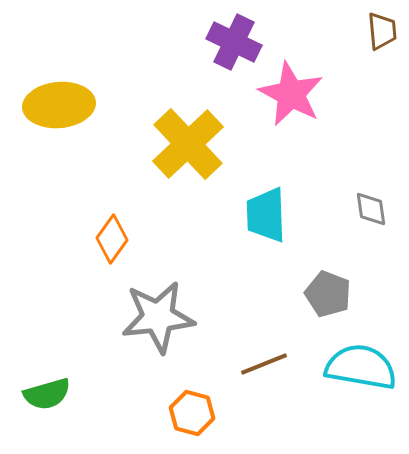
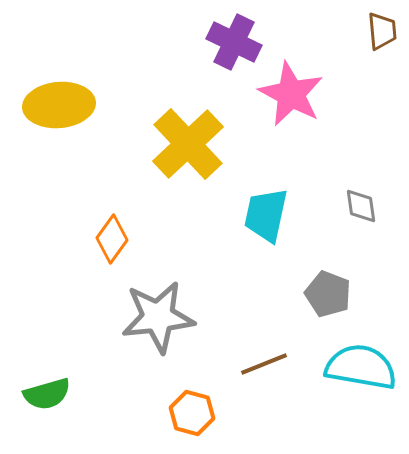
gray diamond: moved 10 px left, 3 px up
cyan trapezoid: rotated 14 degrees clockwise
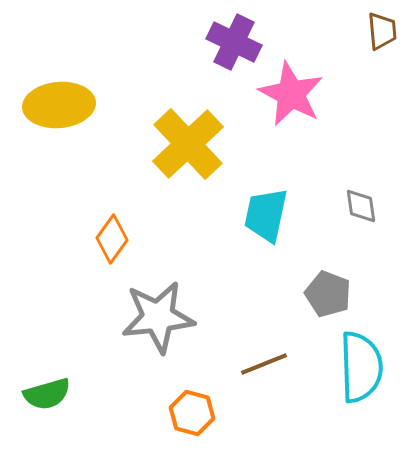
cyan semicircle: rotated 78 degrees clockwise
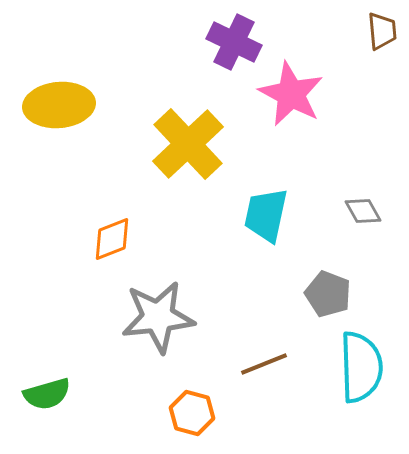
gray diamond: moved 2 px right, 5 px down; rotated 21 degrees counterclockwise
orange diamond: rotated 33 degrees clockwise
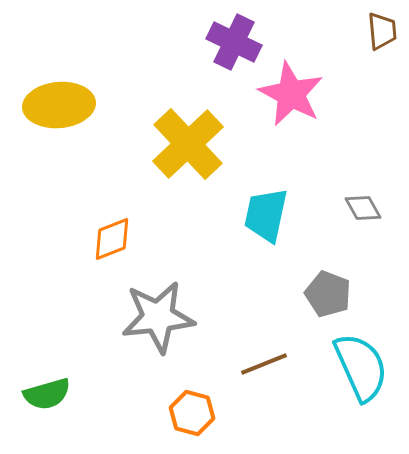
gray diamond: moved 3 px up
cyan semicircle: rotated 22 degrees counterclockwise
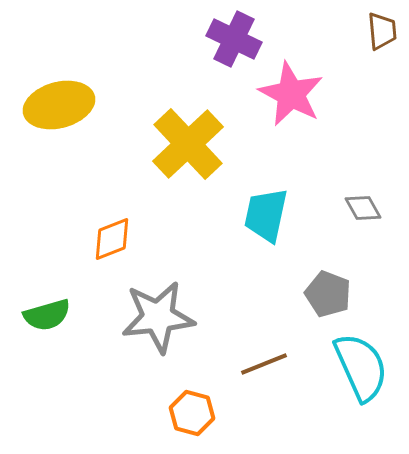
purple cross: moved 3 px up
yellow ellipse: rotated 10 degrees counterclockwise
green semicircle: moved 79 px up
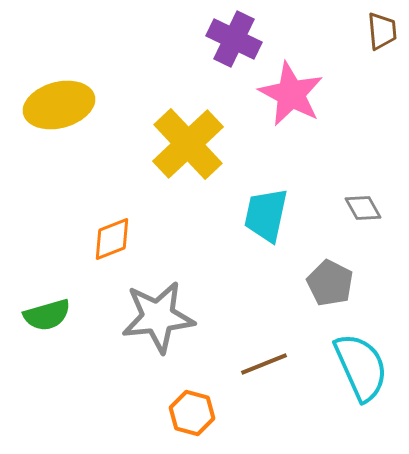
gray pentagon: moved 2 px right, 11 px up; rotated 6 degrees clockwise
